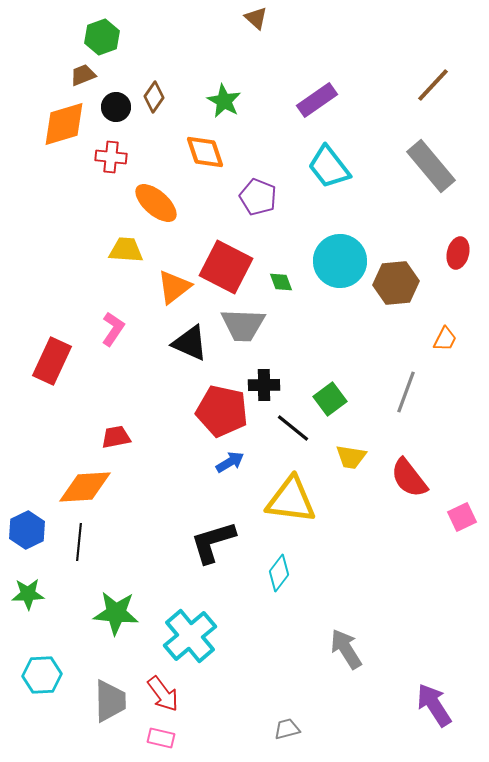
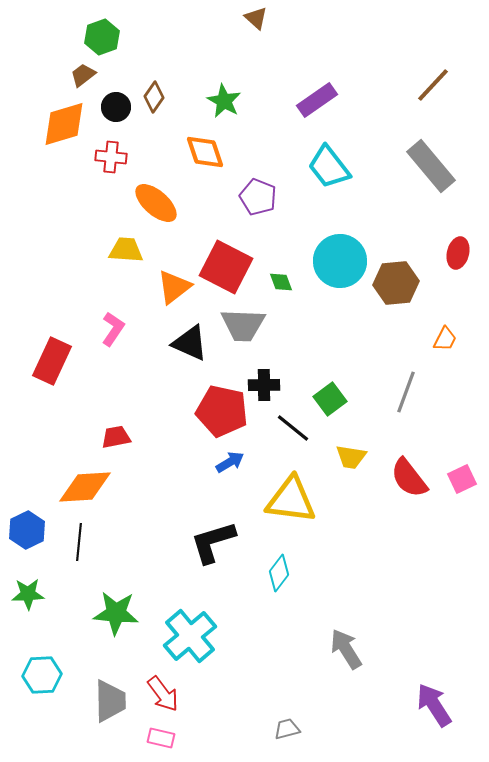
brown trapezoid at (83, 75): rotated 16 degrees counterclockwise
pink square at (462, 517): moved 38 px up
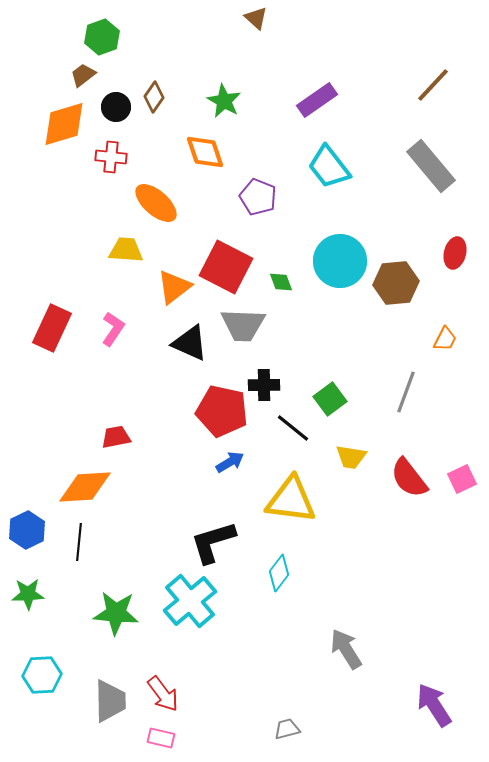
red ellipse at (458, 253): moved 3 px left
red rectangle at (52, 361): moved 33 px up
cyan cross at (190, 636): moved 35 px up
